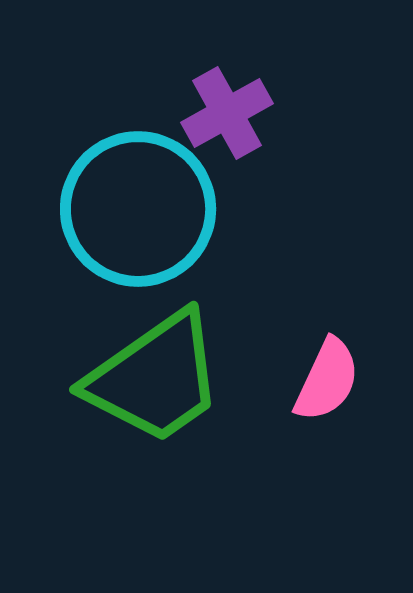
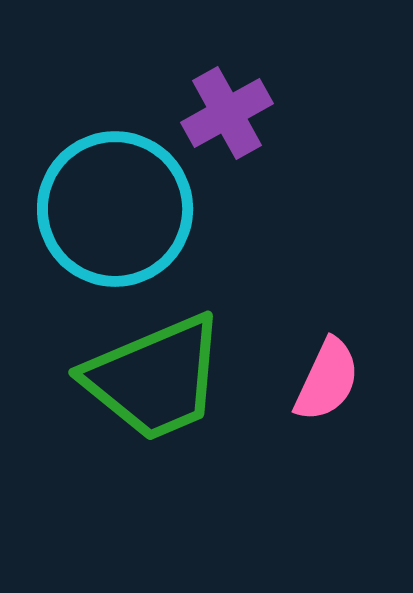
cyan circle: moved 23 px left
green trapezoid: rotated 12 degrees clockwise
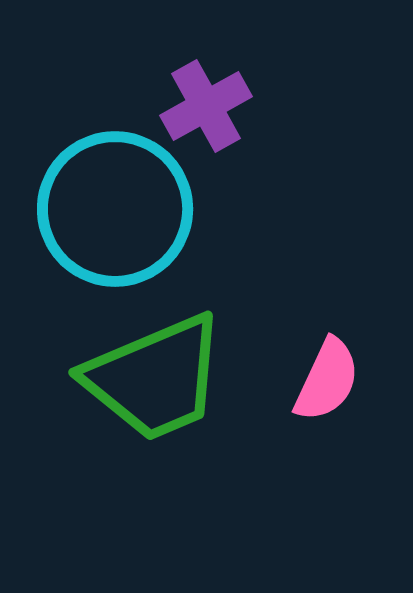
purple cross: moved 21 px left, 7 px up
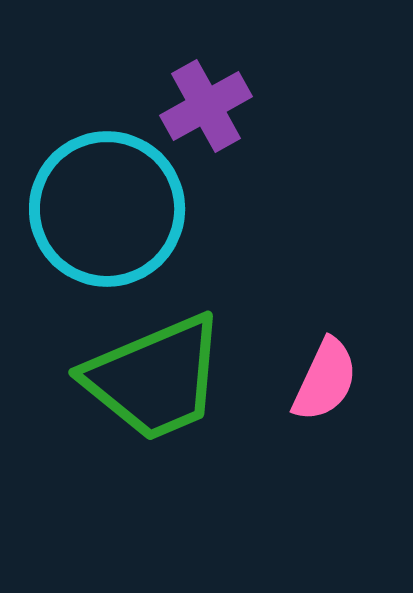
cyan circle: moved 8 px left
pink semicircle: moved 2 px left
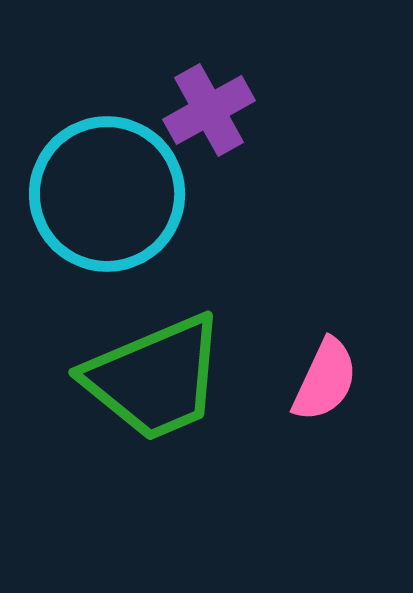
purple cross: moved 3 px right, 4 px down
cyan circle: moved 15 px up
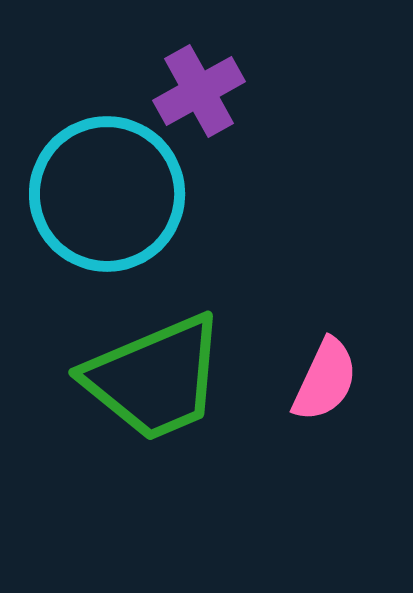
purple cross: moved 10 px left, 19 px up
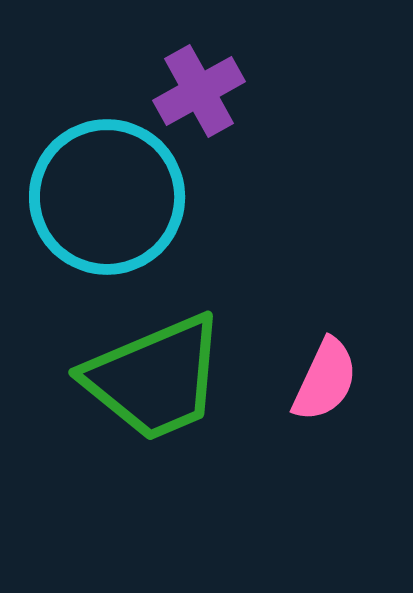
cyan circle: moved 3 px down
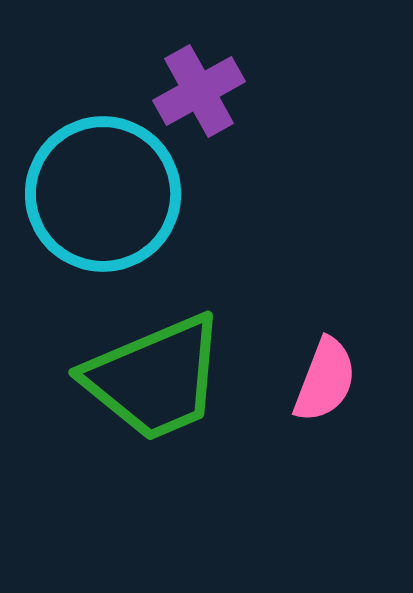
cyan circle: moved 4 px left, 3 px up
pink semicircle: rotated 4 degrees counterclockwise
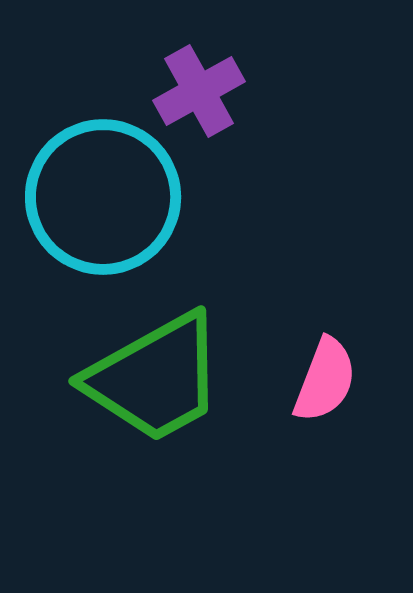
cyan circle: moved 3 px down
green trapezoid: rotated 6 degrees counterclockwise
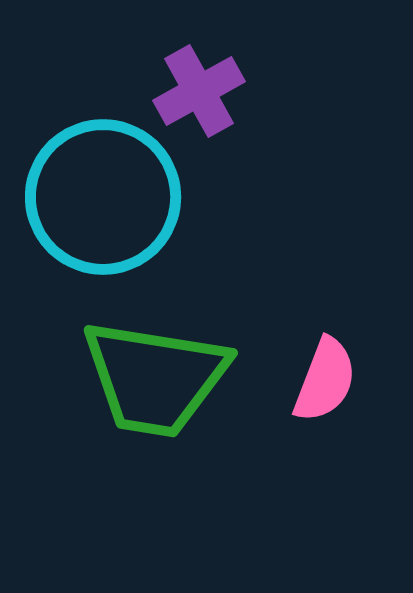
green trapezoid: rotated 38 degrees clockwise
